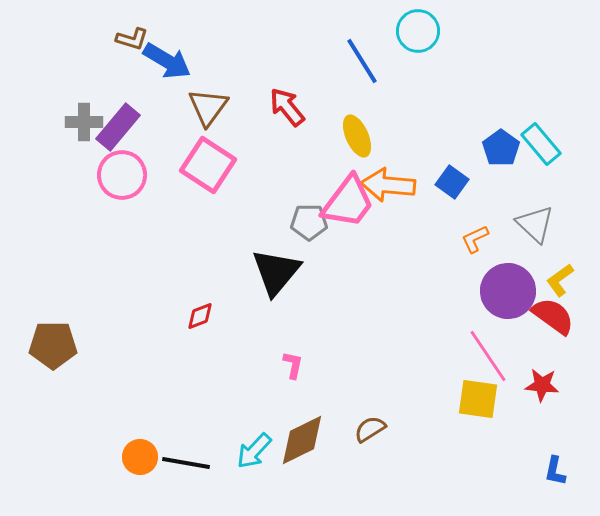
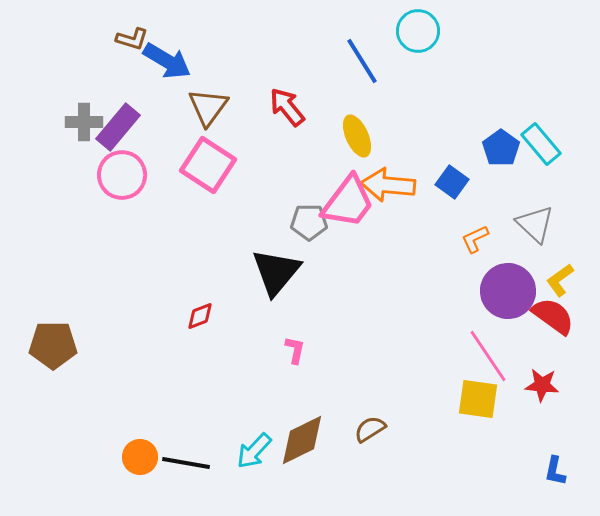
pink L-shape: moved 2 px right, 15 px up
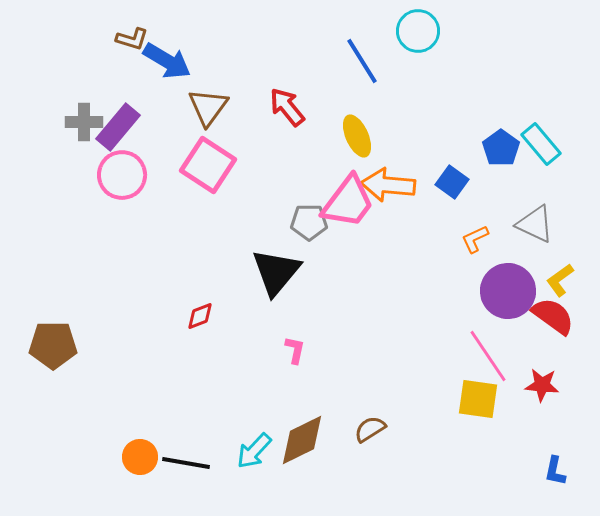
gray triangle: rotated 18 degrees counterclockwise
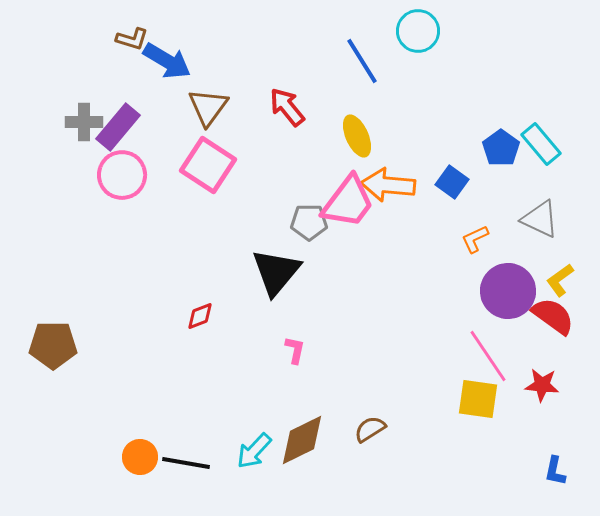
gray triangle: moved 5 px right, 5 px up
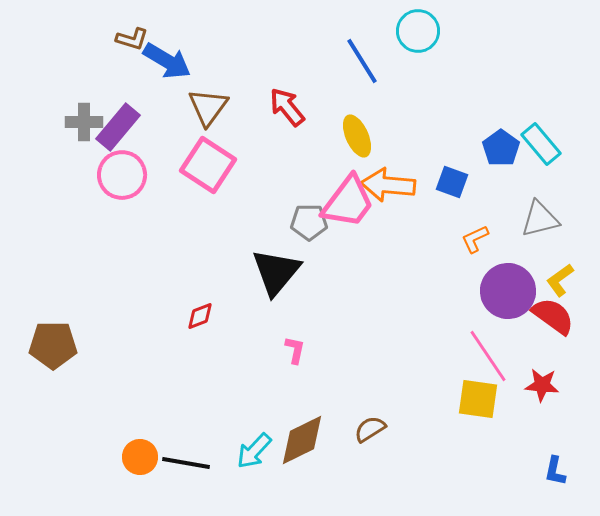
blue square: rotated 16 degrees counterclockwise
gray triangle: rotated 39 degrees counterclockwise
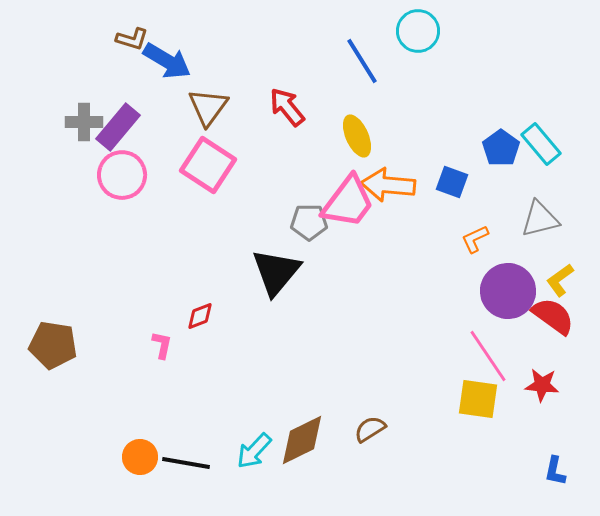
brown pentagon: rotated 9 degrees clockwise
pink L-shape: moved 133 px left, 5 px up
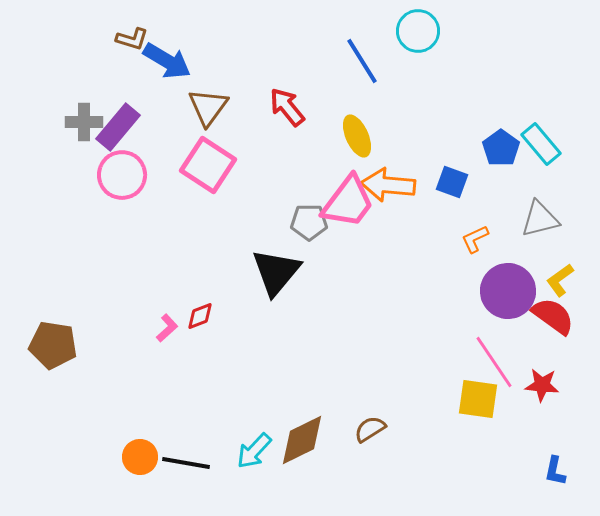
pink L-shape: moved 5 px right, 17 px up; rotated 36 degrees clockwise
pink line: moved 6 px right, 6 px down
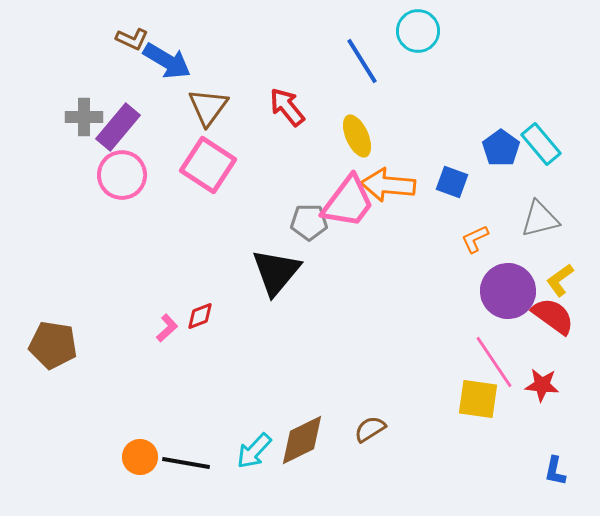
brown L-shape: rotated 8 degrees clockwise
gray cross: moved 5 px up
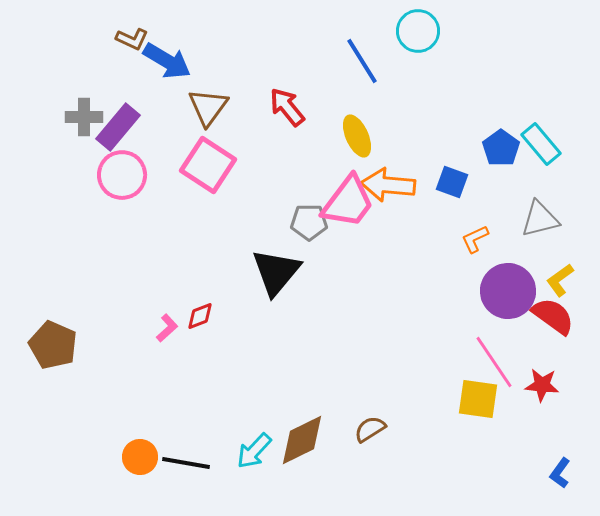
brown pentagon: rotated 15 degrees clockwise
blue L-shape: moved 5 px right, 2 px down; rotated 24 degrees clockwise
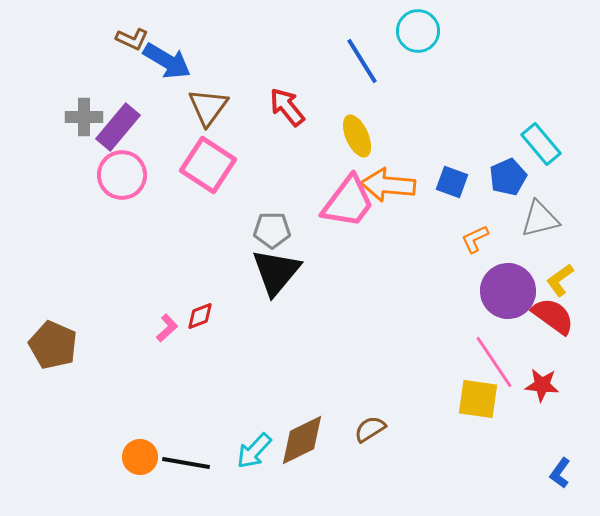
blue pentagon: moved 7 px right, 29 px down; rotated 12 degrees clockwise
gray pentagon: moved 37 px left, 8 px down
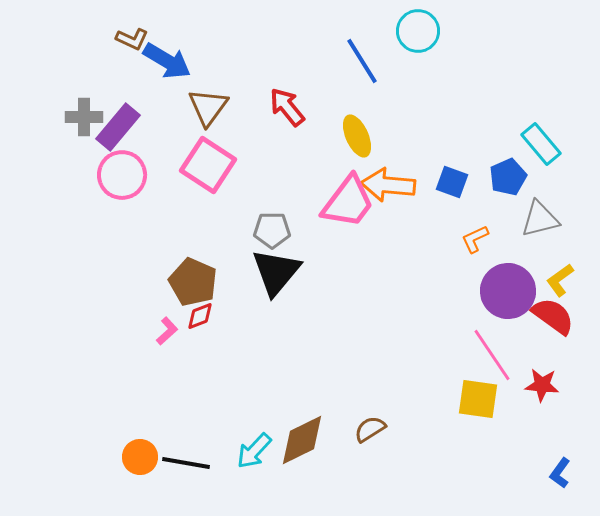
pink L-shape: moved 3 px down
brown pentagon: moved 140 px right, 63 px up
pink line: moved 2 px left, 7 px up
